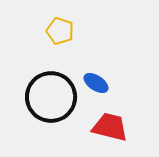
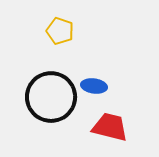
blue ellipse: moved 2 px left, 3 px down; rotated 25 degrees counterclockwise
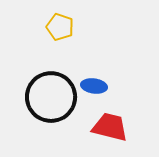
yellow pentagon: moved 4 px up
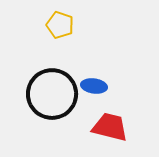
yellow pentagon: moved 2 px up
black circle: moved 1 px right, 3 px up
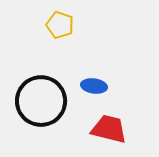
black circle: moved 11 px left, 7 px down
red trapezoid: moved 1 px left, 2 px down
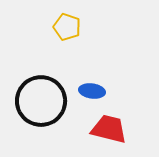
yellow pentagon: moved 7 px right, 2 px down
blue ellipse: moved 2 px left, 5 px down
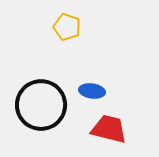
black circle: moved 4 px down
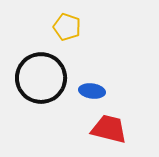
black circle: moved 27 px up
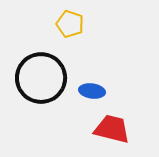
yellow pentagon: moved 3 px right, 3 px up
red trapezoid: moved 3 px right
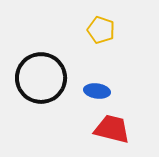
yellow pentagon: moved 31 px right, 6 px down
blue ellipse: moved 5 px right
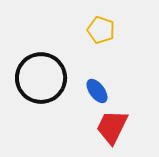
blue ellipse: rotated 45 degrees clockwise
red trapezoid: moved 2 px up; rotated 78 degrees counterclockwise
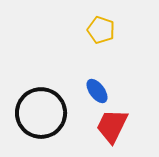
black circle: moved 35 px down
red trapezoid: moved 1 px up
